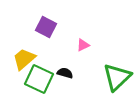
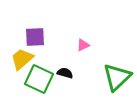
purple square: moved 11 px left, 10 px down; rotated 30 degrees counterclockwise
yellow trapezoid: moved 2 px left
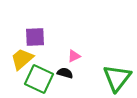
pink triangle: moved 9 px left, 11 px down
green triangle: moved 1 px down; rotated 8 degrees counterclockwise
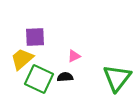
black semicircle: moved 4 px down; rotated 21 degrees counterclockwise
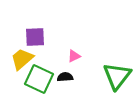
green triangle: moved 2 px up
